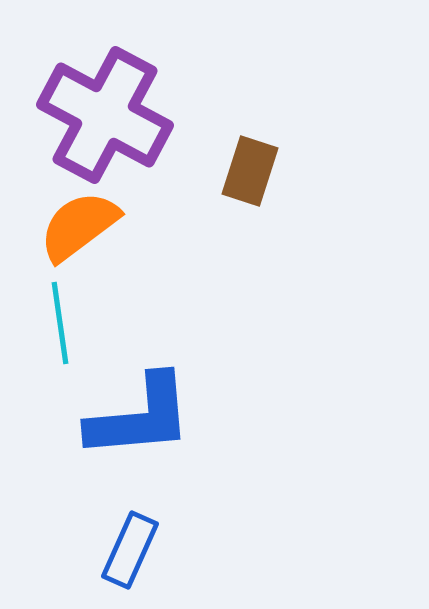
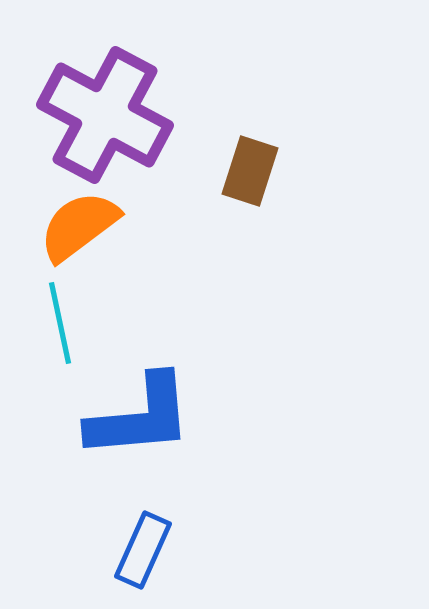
cyan line: rotated 4 degrees counterclockwise
blue rectangle: moved 13 px right
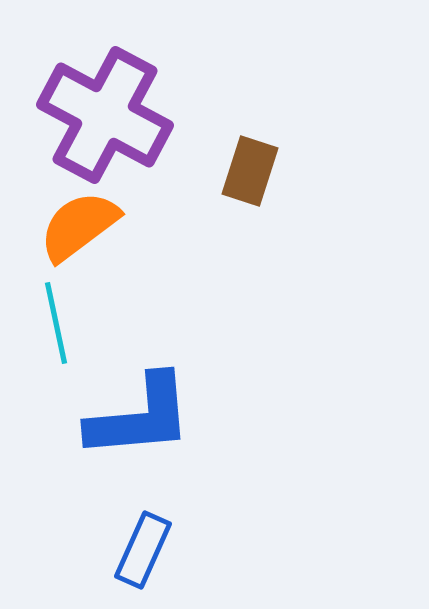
cyan line: moved 4 px left
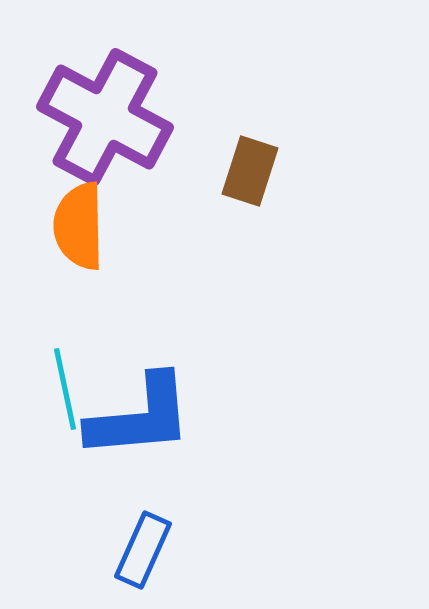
purple cross: moved 2 px down
orange semicircle: rotated 54 degrees counterclockwise
cyan line: moved 9 px right, 66 px down
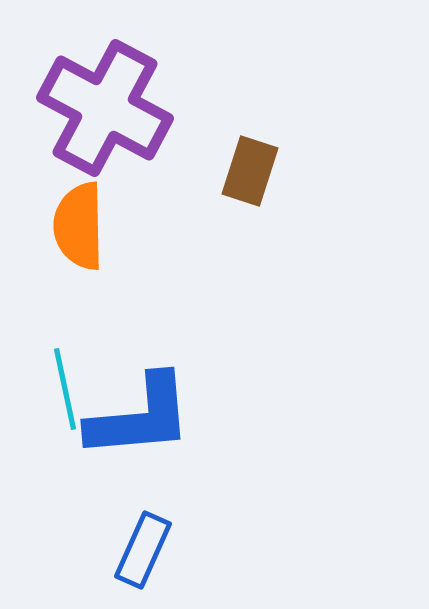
purple cross: moved 9 px up
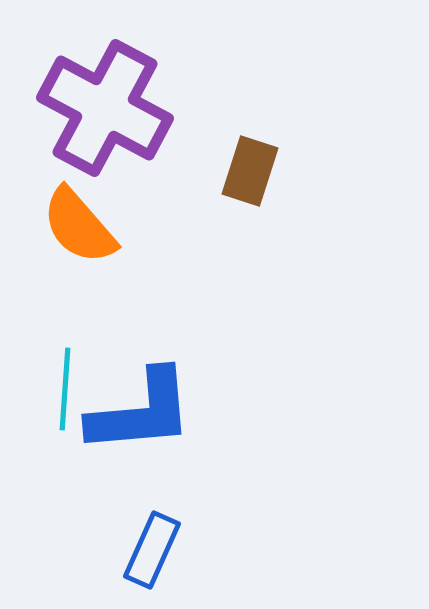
orange semicircle: rotated 40 degrees counterclockwise
cyan line: rotated 16 degrees clockwise
blue L-shape: moved 1 px right, 5 px up
blue rectangle: moved 9 px right
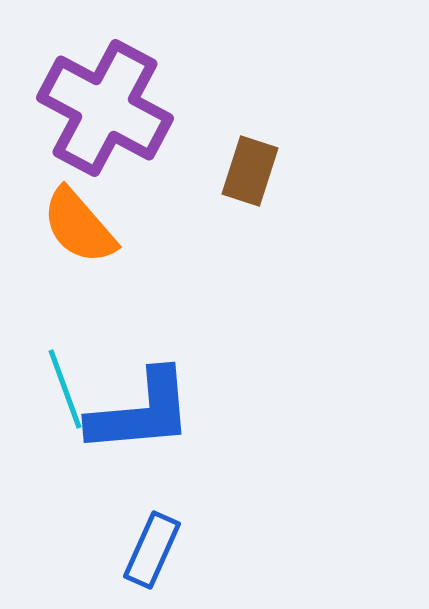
cyan line: rotated 24 degrees counterclockwise
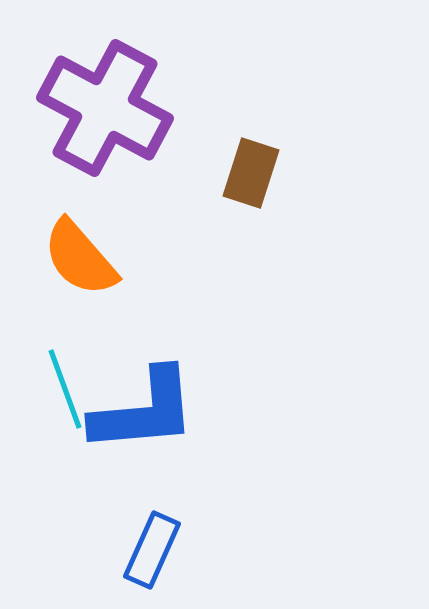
brown rectangle: moved 1 px right, 2 px down
orange semicircle: moved 1 px right, 32 px down
blue L-shape: moved 3 px right, 1 px up
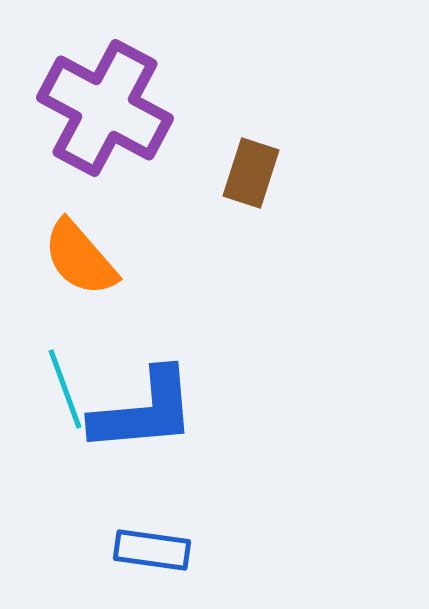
blue rectangle: rotated 74 degrees clockwise
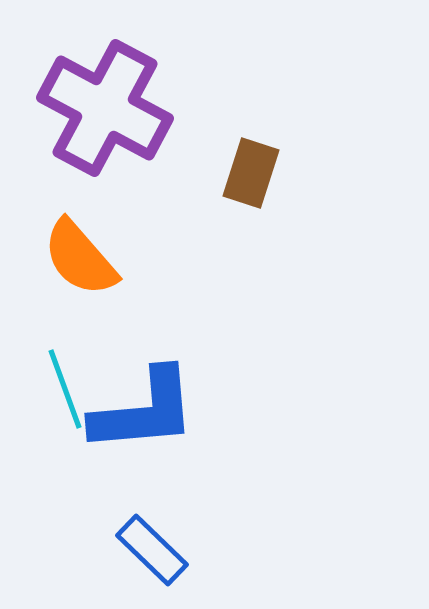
blue rectangle: rotated 36 degrees clockwise
